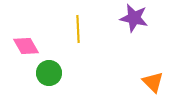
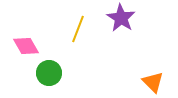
purple star: moved 13 px left; rotated 20 degrees clockwise
yellow line: rotated 24 degrees clockwise
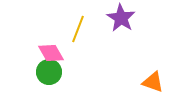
pink diamond: moved 25 px right, 7 px down
green circle: moved 1 px up
orange triangle: rotated 25 degrees counterclockwise
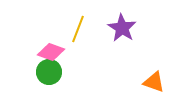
purple star: moved 1 px right, 10 px down
pink diamond: moved 1 px up; rotated 40 degrees counterclockwise
orange triangle: moved 1 px right
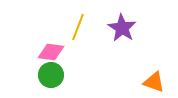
yellow line: moved 2 px up
pink diamond: rotated 12 degrees counterclockwise
green circle: moved 2 px right, 3 px down
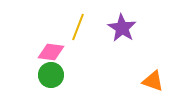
orange triangle: moved 1 px left, 1 px up
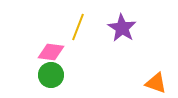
orange triangle: moved 3 px right, 2 px down
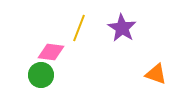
yellow line: moved 1 px right, 1 px down
green circle: moved 10 px left
orange triangle: moved 9 px up
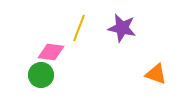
purple star: rotated 20 degrees counterclockwise
